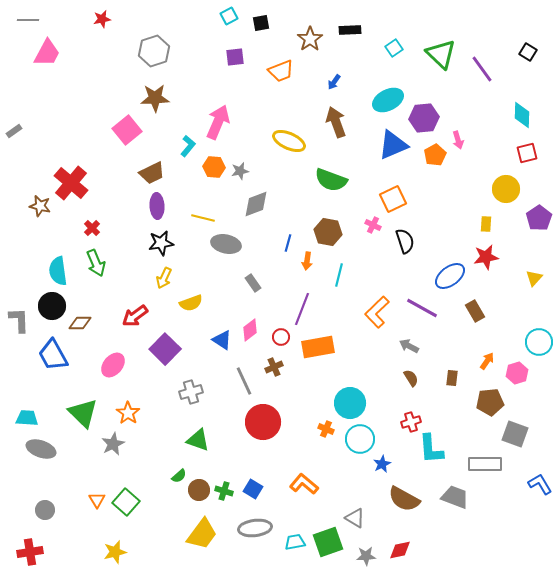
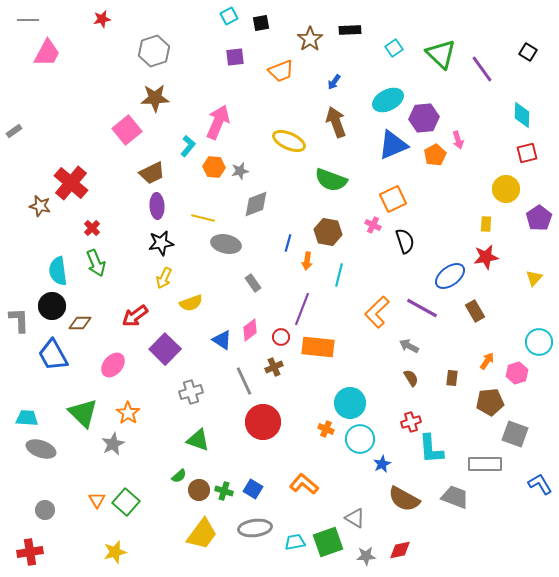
orange rectangle at (318, 347): rotated 16 degrees clockwise
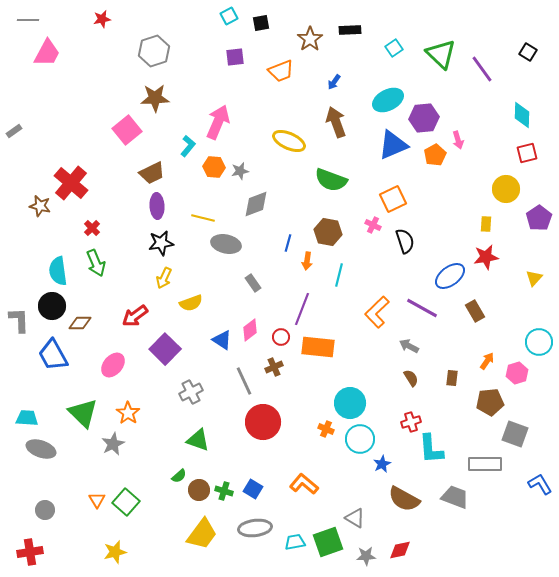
gray cross at (191, 392): rotated 10 degrees counterclockwise
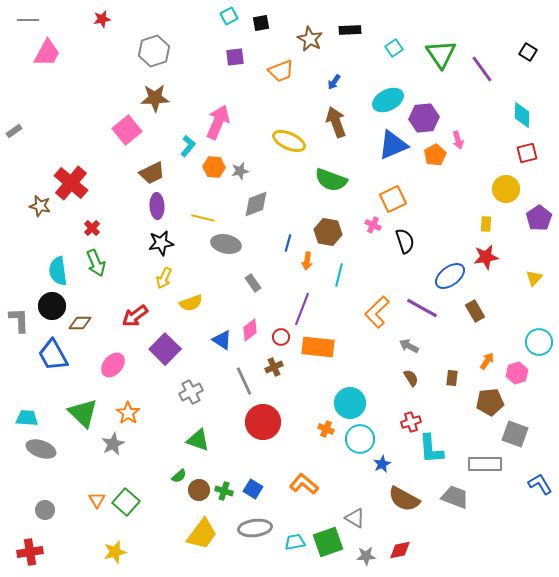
brown star at (310, 39): rotated 10 degrees counterclockwise
green triangle at (441, 54): rotated 12 degrees clockwise
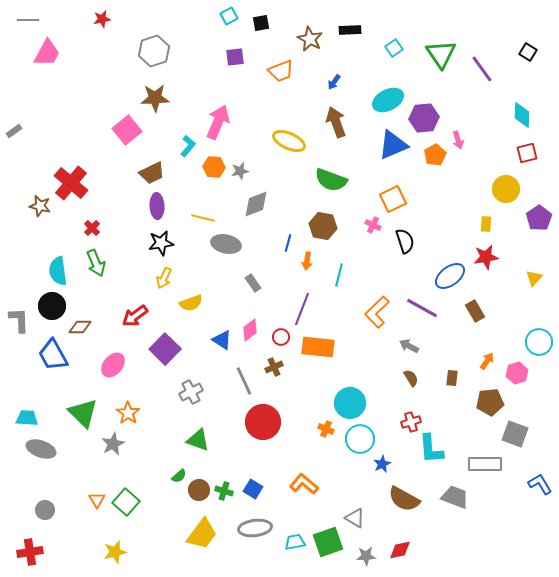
brown hexagon at (328, 232): moved 5 px left, 6 px up
brown diamond at (80, 323): moved 4 px down
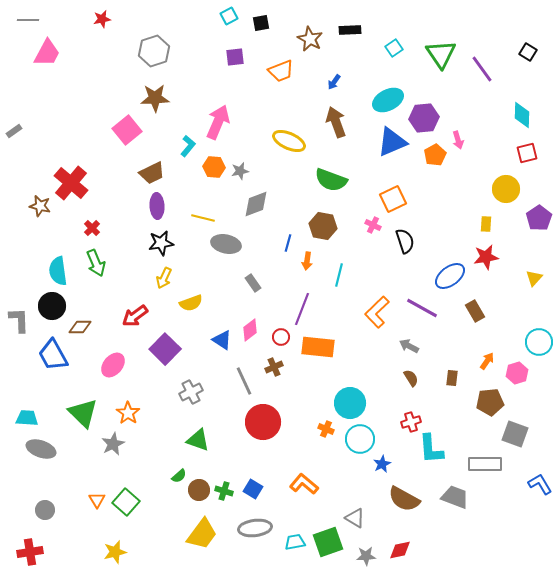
blue triangle at (393, 145): moved 1 px left, 3 px up
